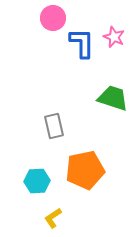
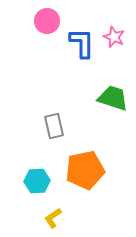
pink circle: moved 6 px left, 3 px down
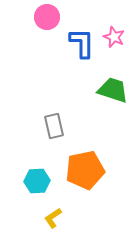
pink circle: moved 4 px up
green trapezoid: moved 8 px up
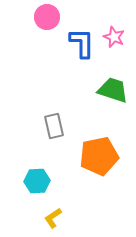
orange pentagon: moved 14 px right, 14 px up
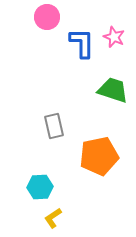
cyan hexagon: moved 3 px right, 6 px down
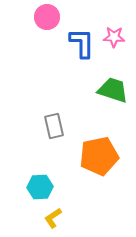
pink star: rotated 20 degrees counterclockwise
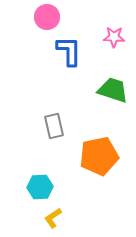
blue L-shape: moved 13 px left, 8 px down
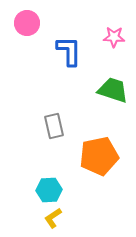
pink circle: moved 20 px left, 6 px down
cyan hexagon: moved 9 px right, 3 px down
